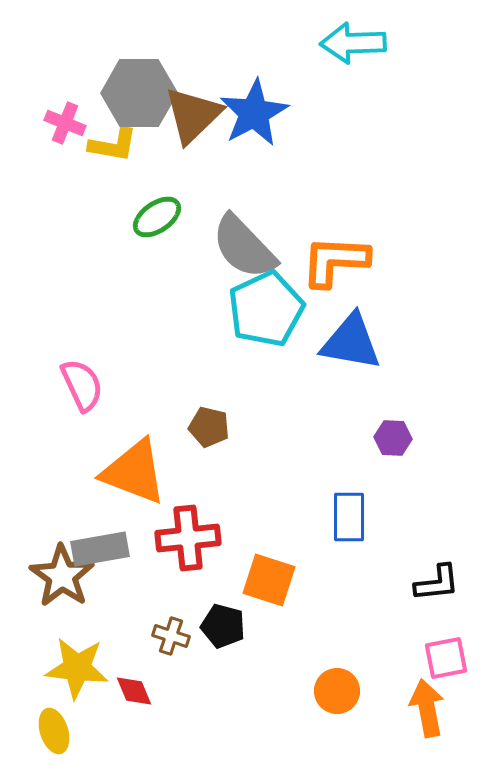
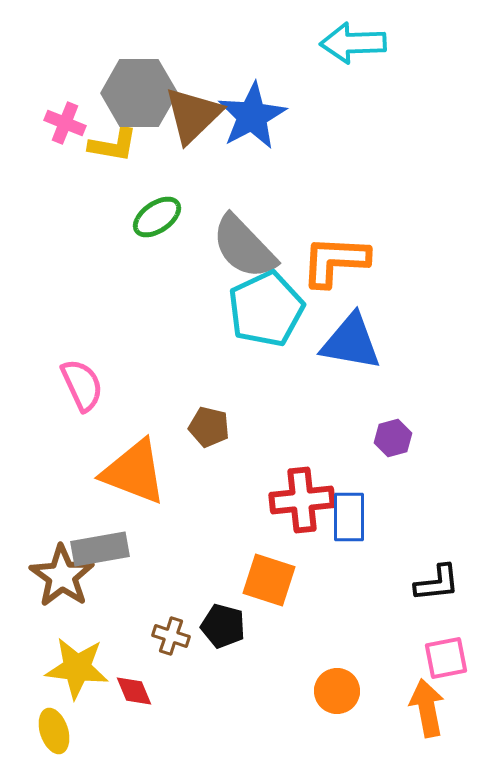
blue star: moved 2 px left, 3 px down
purple hexagon: rotated 18 degrees counterclockwise
red cross: moved 114 px right, 38 px up
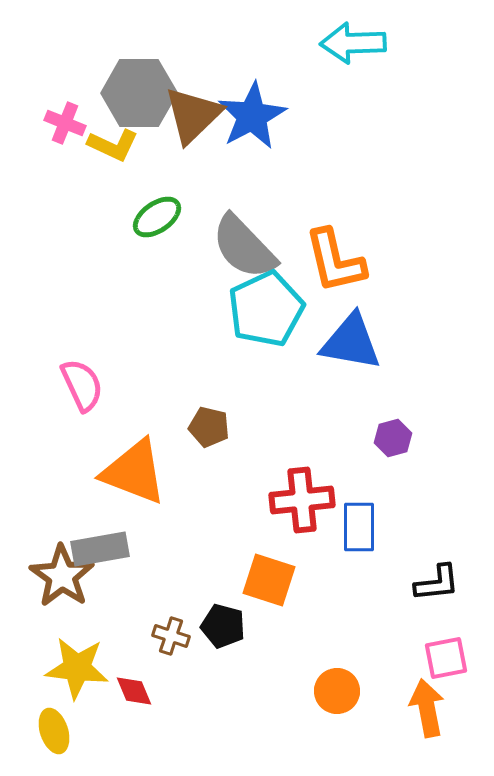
yellow L-shape: rotated 15 degrees clockwise
orange L-shape: rotated 106 degrees counterclockwise
blue rectangle: moved 10 px right, 10 px down
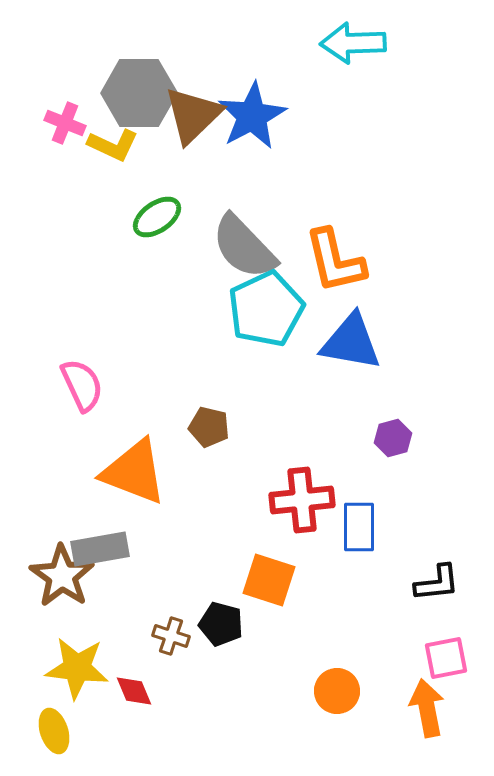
black pentagon: moved 2 px left, 2 px up
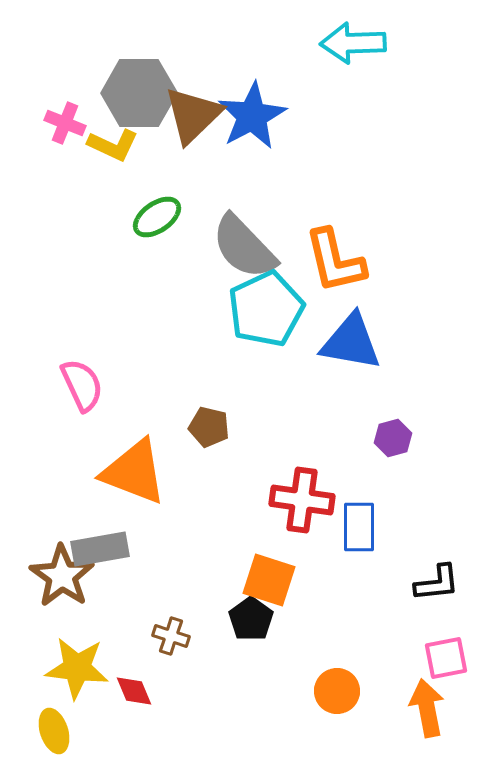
red cross: rotated 14 degrees clockwise
black pentagon: moved 30 px right, 5 px up; rotated 21 degrees clockwise
